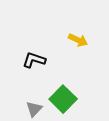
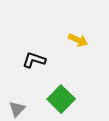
green square: moved 2 px left
gray triangle: moved 17 px left
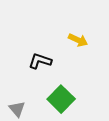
black L-shape: moved 6 px right, 1 px down
gray triangle: rotated 24 degrees counterclockwise
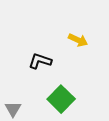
gray triangle: moved 4 px left; rotated 12 degrees clockwise
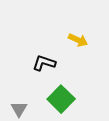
black L-shape: moved 4 px right, 2 px down
gray triangle: moved 6 px right
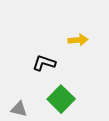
yellow arrow: rotated 30 degrees counterclockwise
gray triangle: rotated 48 degrees counterclockwise
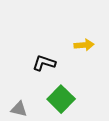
yellow arrow: moved 6 px right, 5 px down
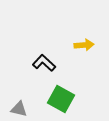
black L-shape: rotated 25 degrees clockwise
green square: rotated 16 degrees counterclockwise
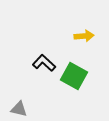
yellow arrow: moved 9 px up
green square: moved 13 px right, 23 px up
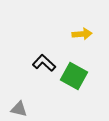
yellow arrow: moved 2 px left, 2 px up
